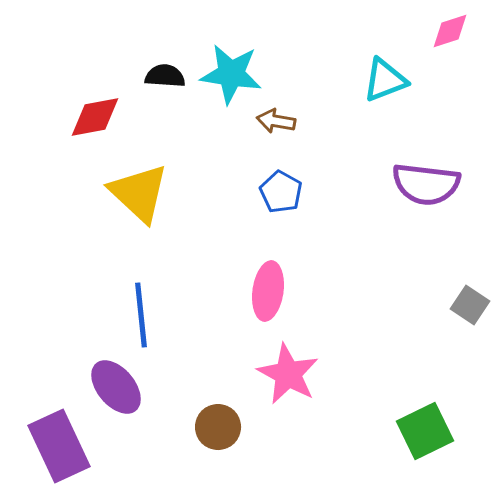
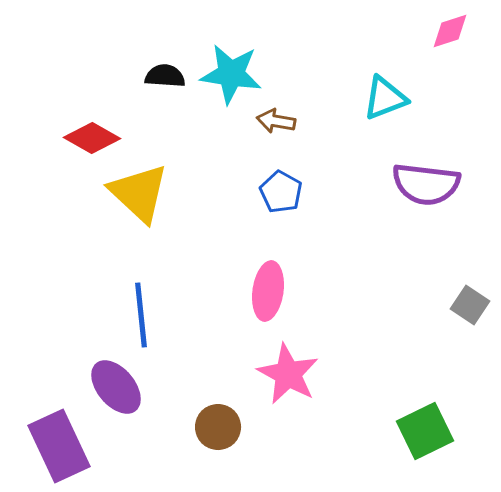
cyan triangle: moved 18 px down
red diamond: moved 3 px left, 21 px down; rotated 40 degrees clockwise
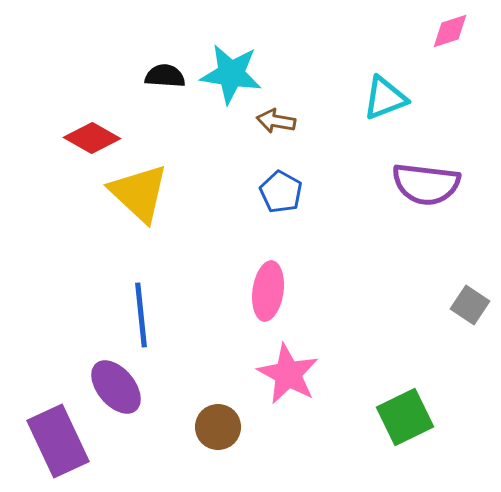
green square: moved 20 px left, 14 px up
purple rectangle: moved 1 px left, 5 px up
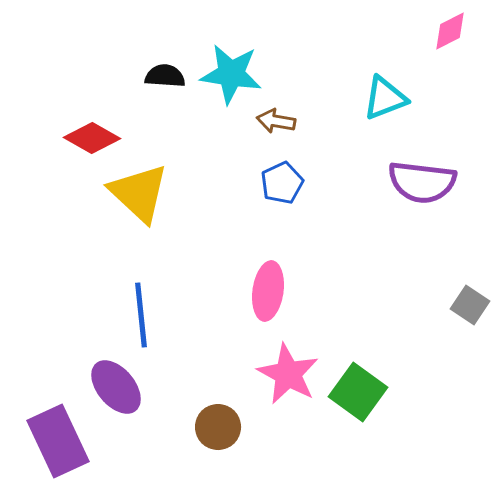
pink diamond: rotated 9 degrees counterclockwise
purple semicircle: moved 4 px left, 2 px up
blue pentagon: moved 1 px right, 9 px up; rotated 18 degrees clockwise
green square: moved 47 px left, 25 px up; rotated 28 degrees counterclockwise
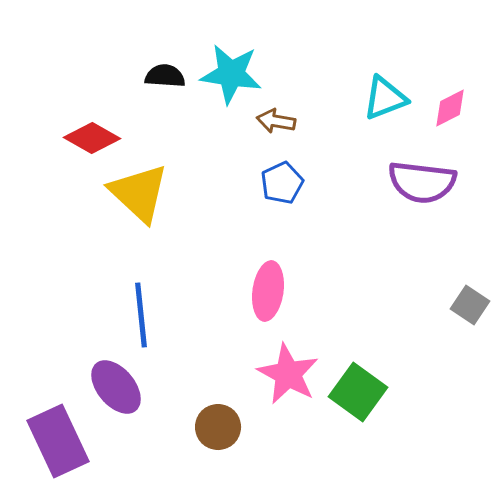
pink diamond: moved 77 px down
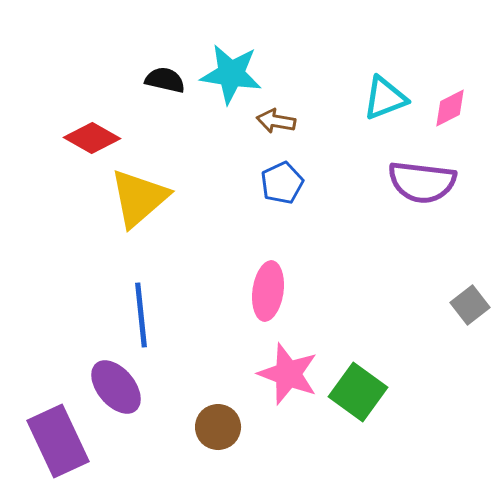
black semicircle: moved 4 px down; rotated 9 degrees clockwise
yellow triangle: moved 5 px down; rotated 36 degrees clockwise
gray square: rotated 18 degrees clockwise
pink star: rotated 8 degrees counterclockwise
